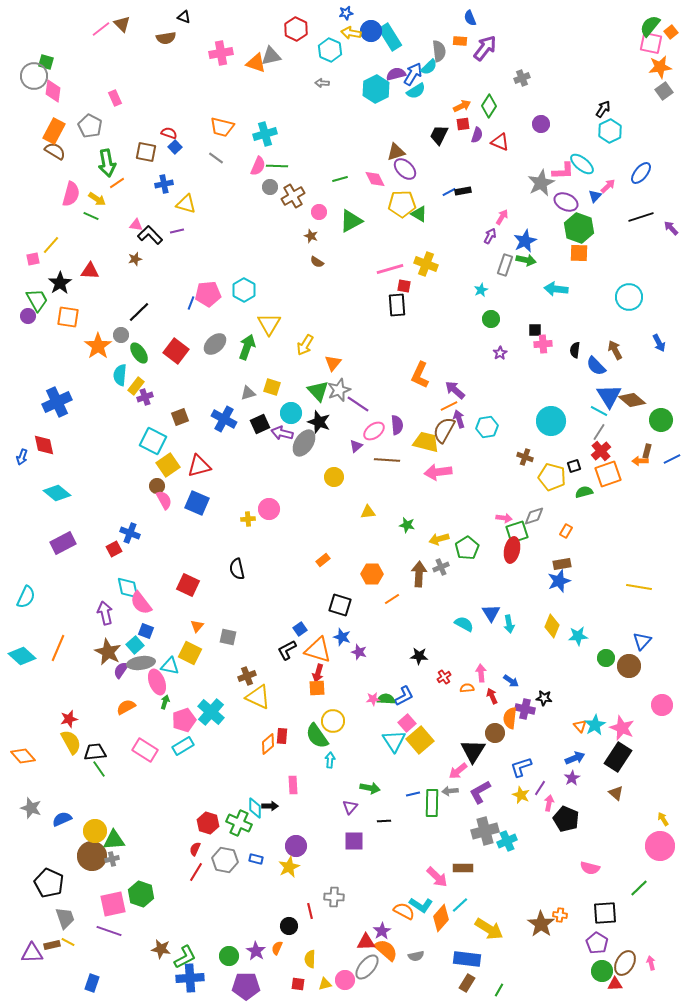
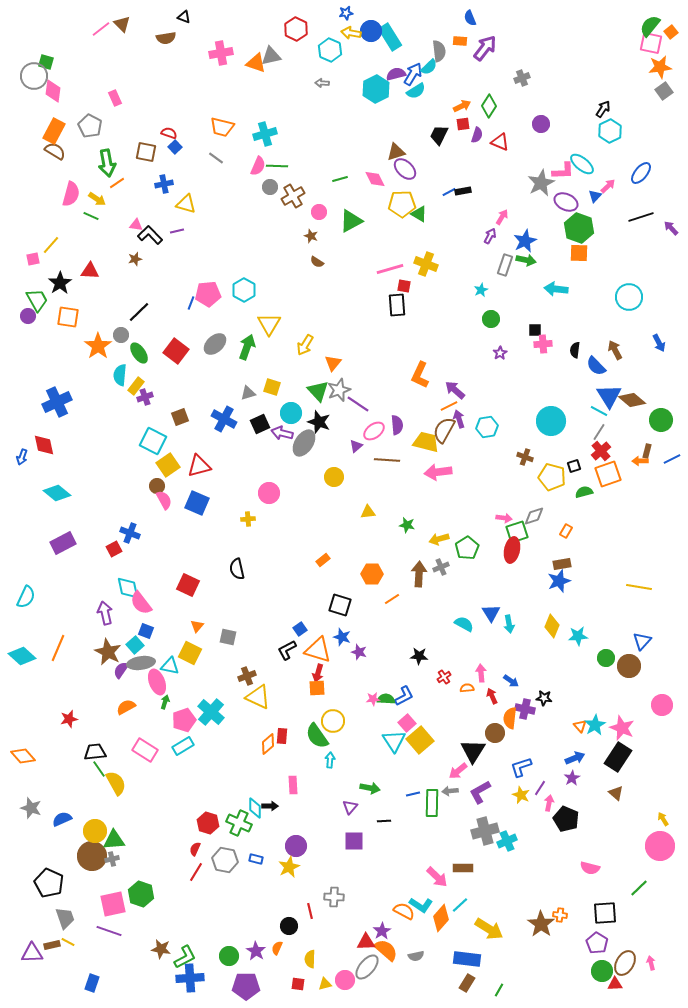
pink circle at (269, 509): moved 16 px up
yellow semicircle at (71, 742): moved 45 px right, 41 px down
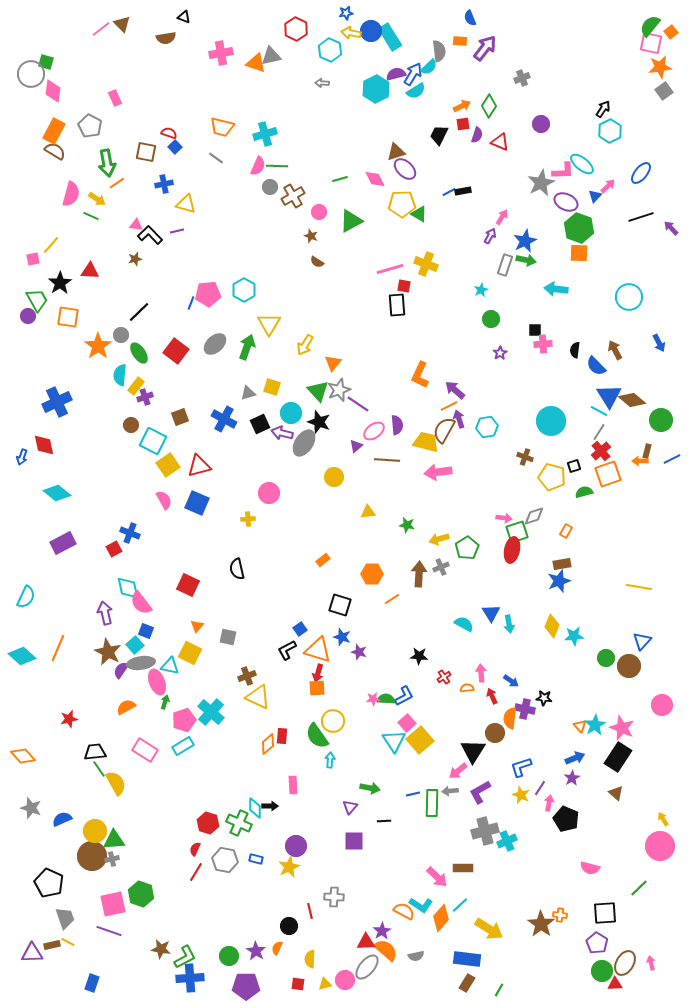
gray circle at (34, 76): moved 3 px left, 2 px up
brown circle at (157, 486): moved 26 px left, 61 px up
cyan star at (578, 636): moved 4 px left
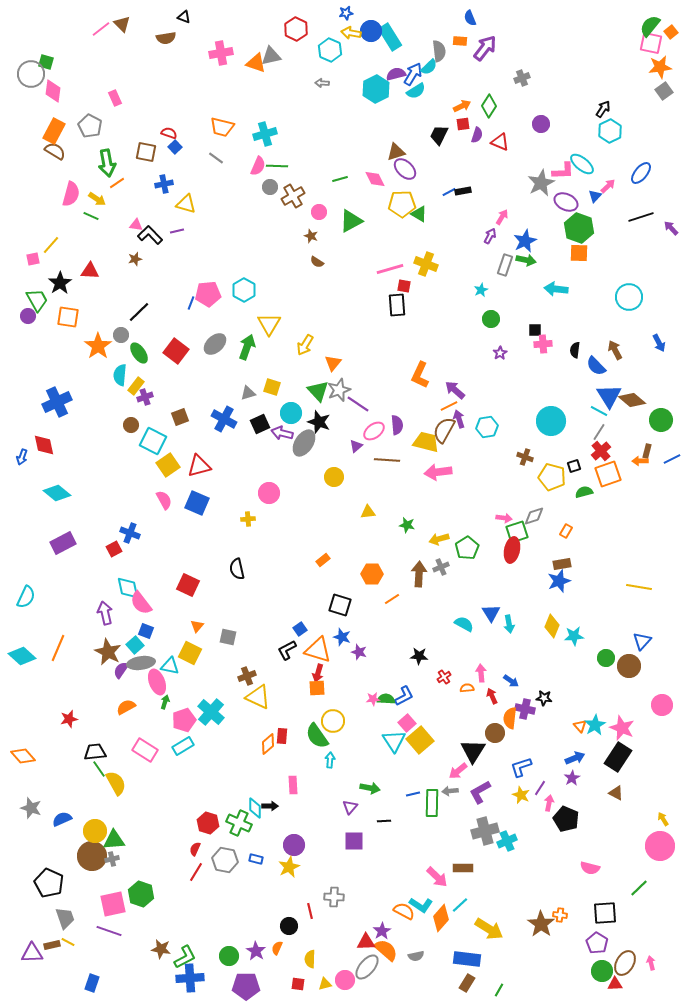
brown triangle at (616, 793): rotated 14 degrees counterclockwise
purple circle at (296, 846): moved 2 px left, 1 px up
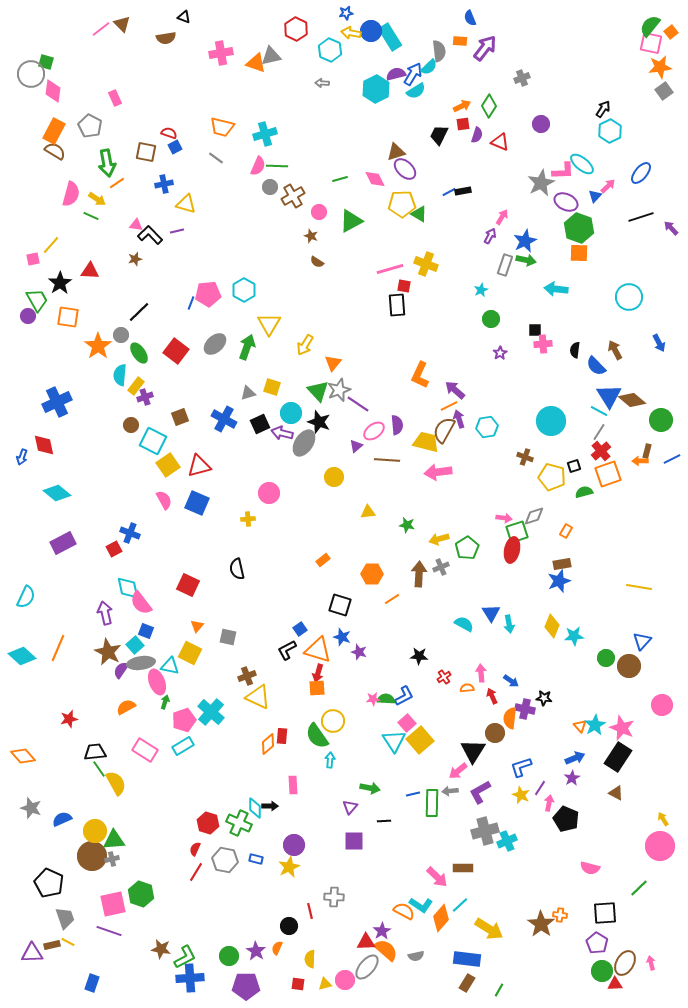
blue square at (175, 147): rotated 16 degrees clockwise
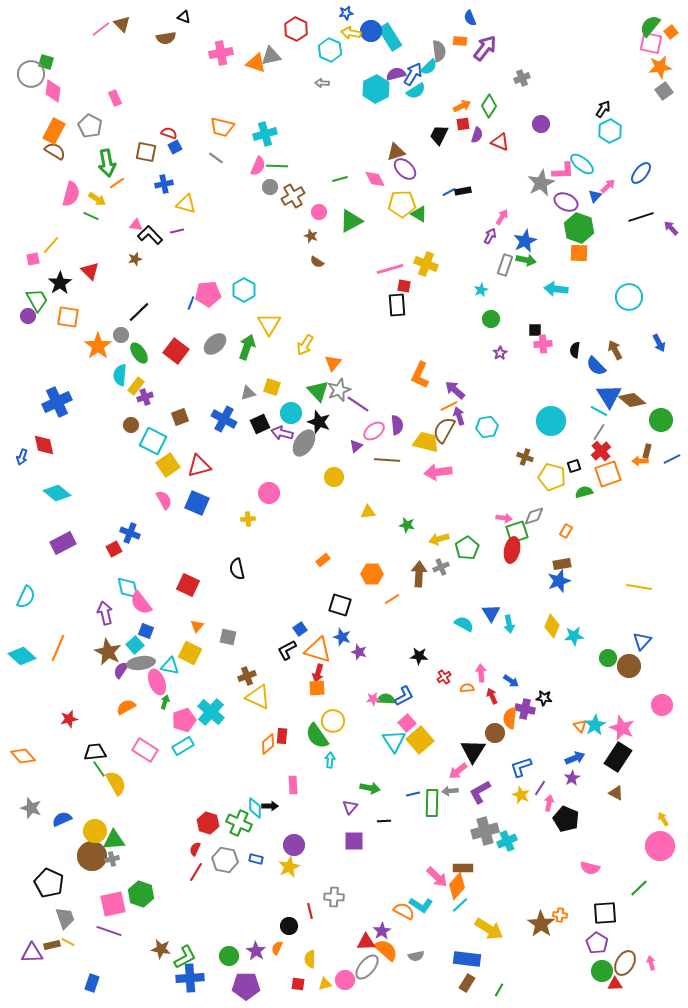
red triangle at (90, 271): rotated 42 degrees clockwise
purple arrow at (459, 419): moved 3 px up
green circle at (606, 658): moved 2 px right
orange diamond at (441, 918): moved 16 px right, 32 px up
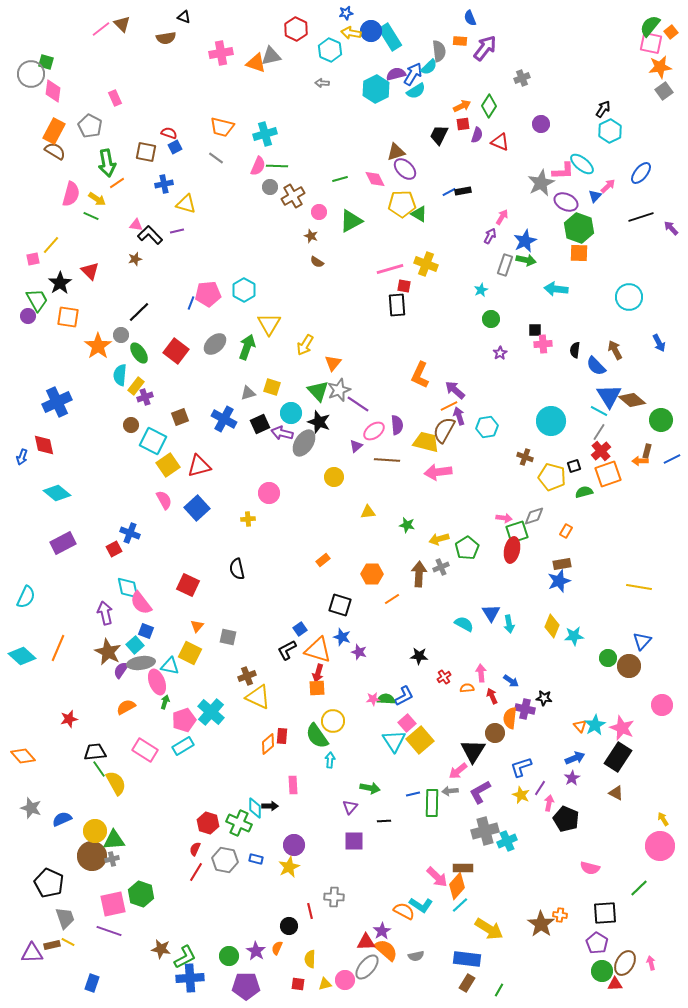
blue square at (197, 503): moved 5 px down; rotated 25 degrees clockwise
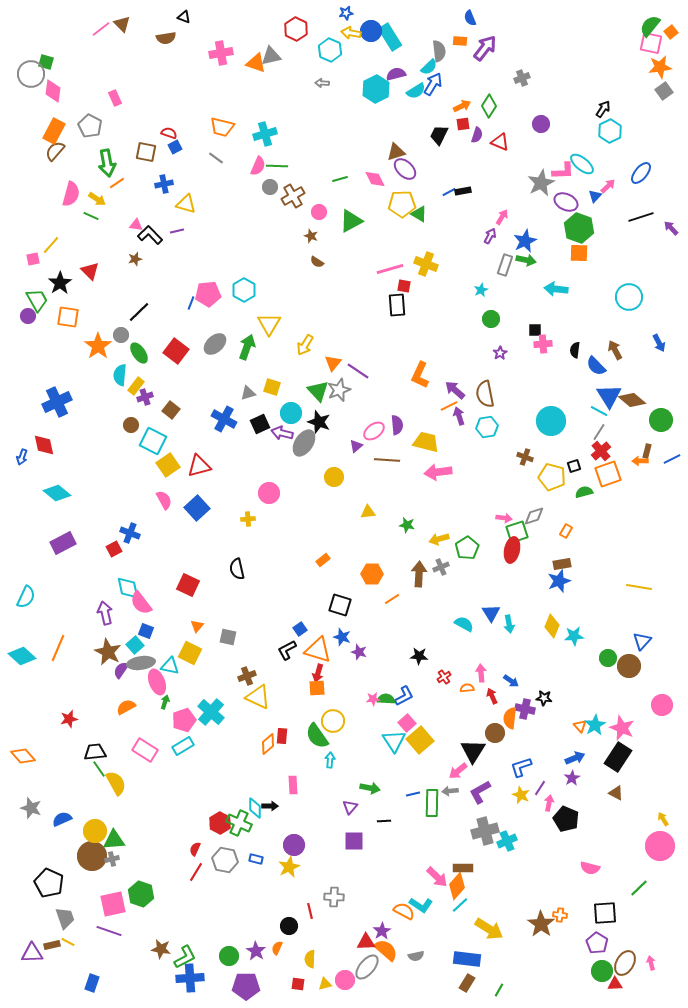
blue arrow at (413, 74): moved 20 px right, 10 px down
brown semicircle at (55, 151): rotated 80 degrees counterclockwise
purple line at (358, 404): moved 33 px up
brown square at (180, 417): moved 9 px left, 7 px up; rotated 30 degrees counterclockwise
brown semicircle at (444, 430): moved 41 px right, 36 px up; rotated 40 degrees counterclockwise
red hexagon at (208, 823): moved 12 px right; rotated 10 degrees clockwise
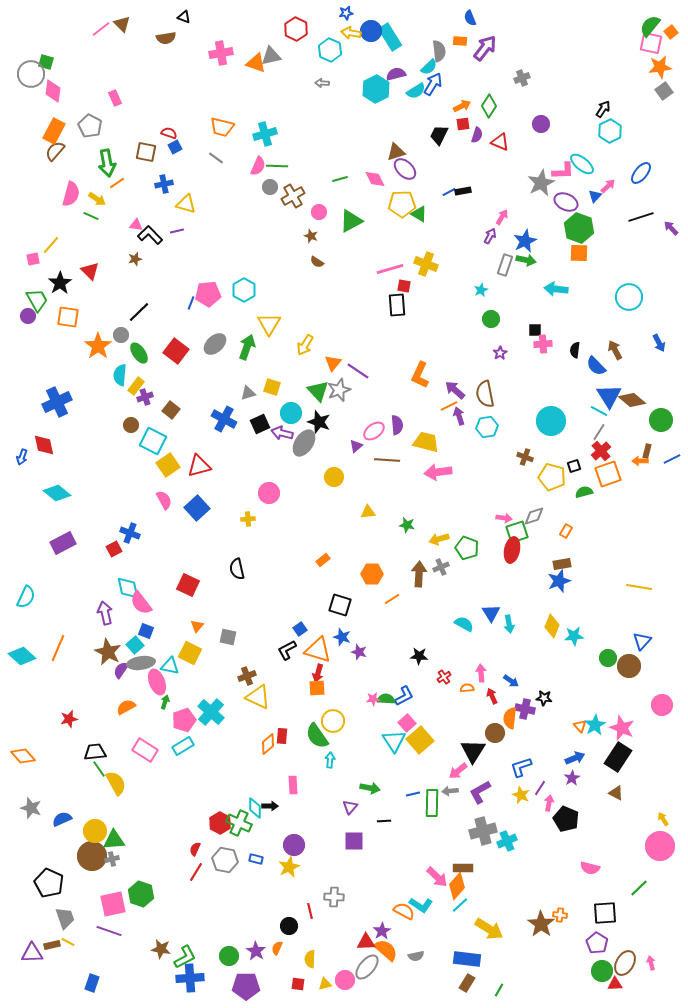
green pentagon at (467, 548): rotated 20 degrees counterclockwise
gray cross at (485, 831): moved 2 px left
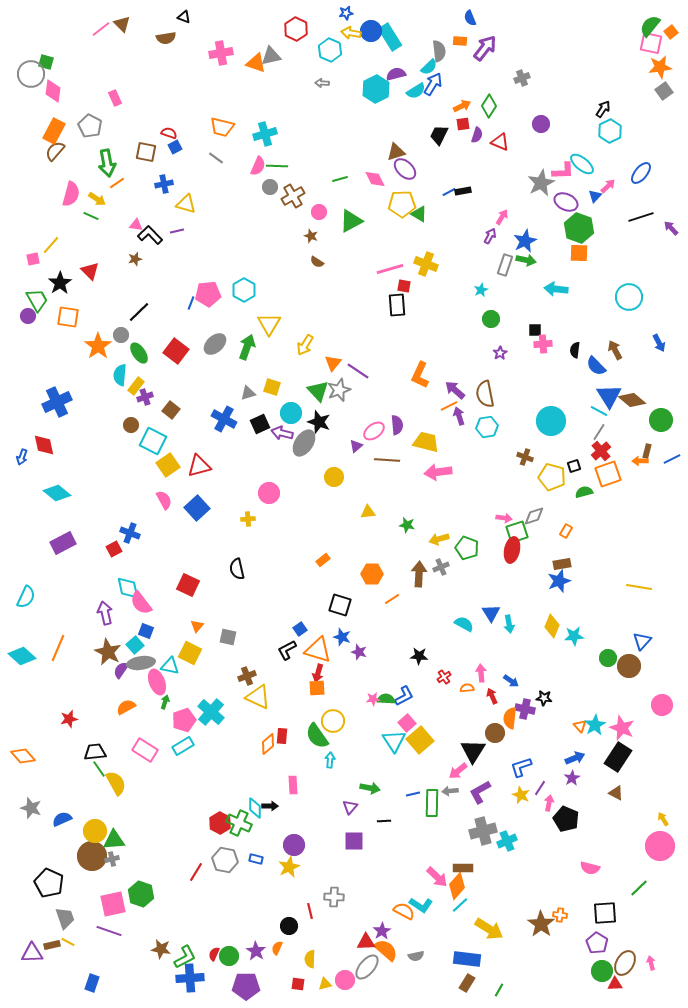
red semicircle at (195, 849): moved 19 px right, 105 px down
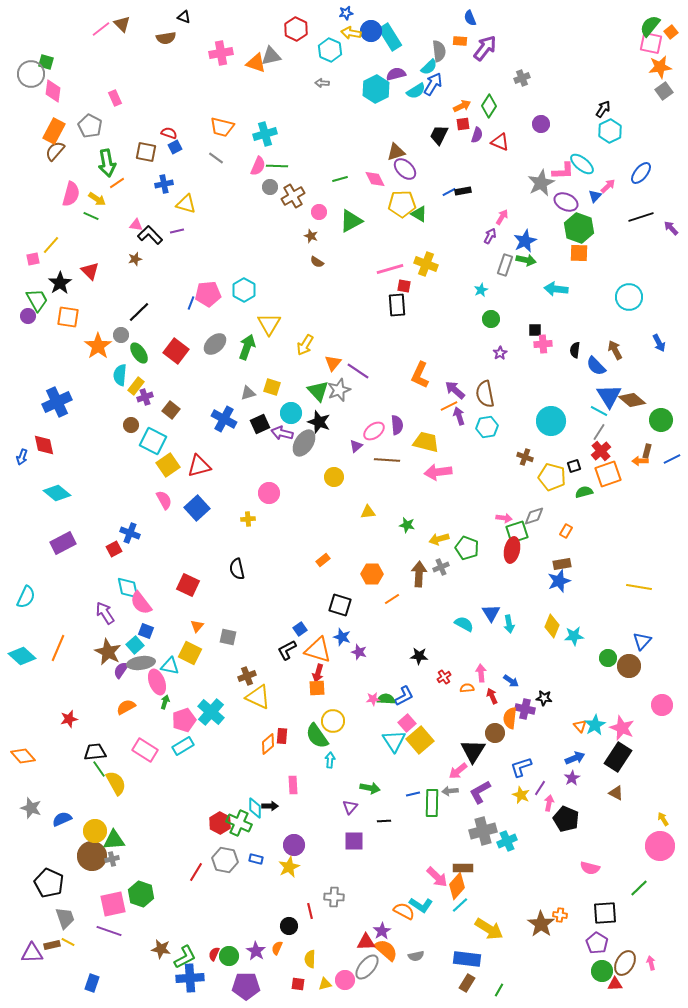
purple arrow at (105, 613): rotated 20 degrees counterclockwise
